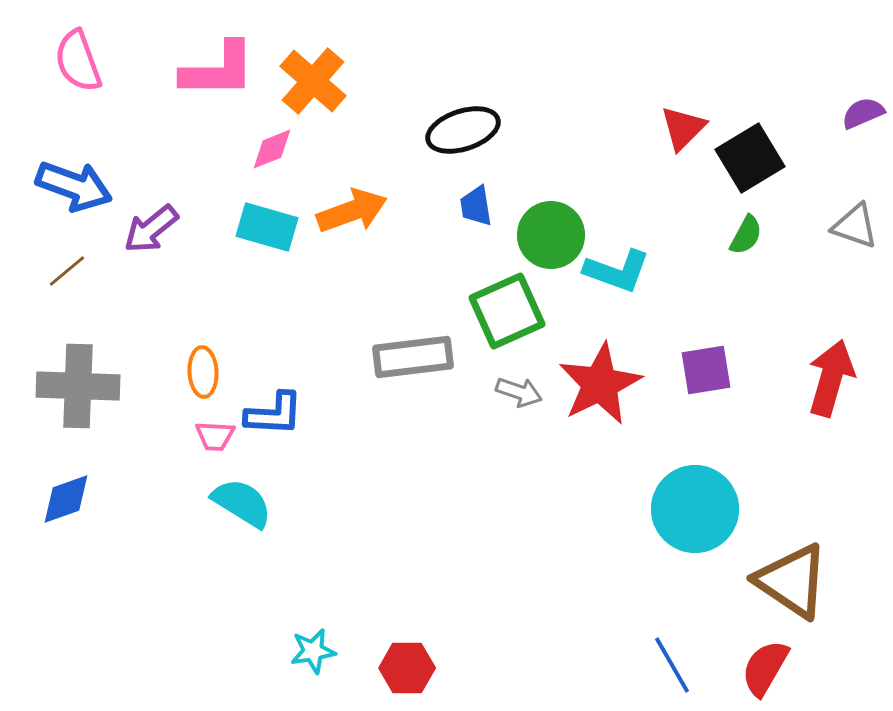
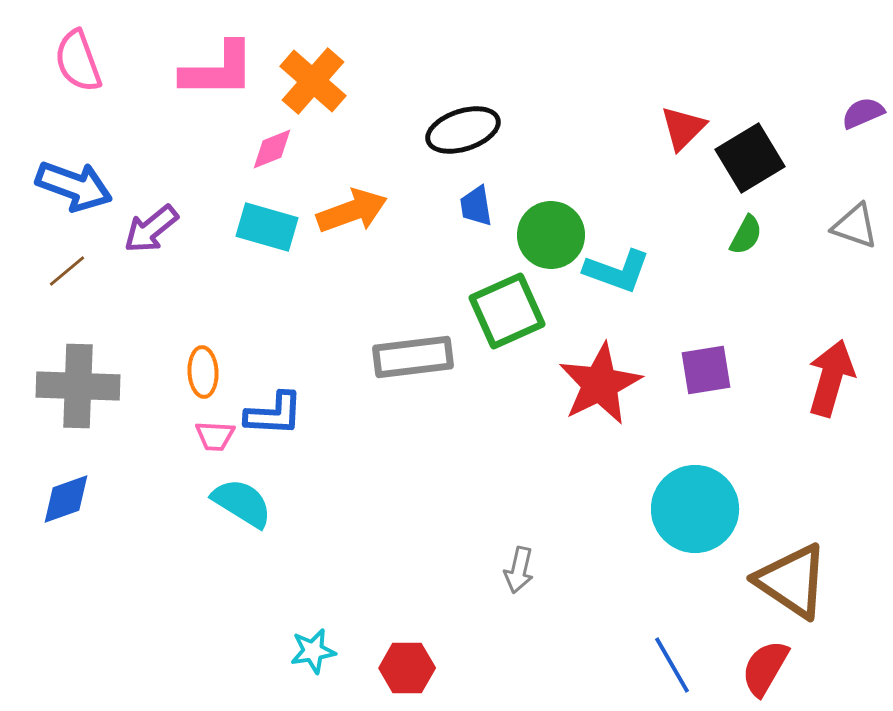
gray arrow: moved 178 px down; rotated 84 degrees clockwise
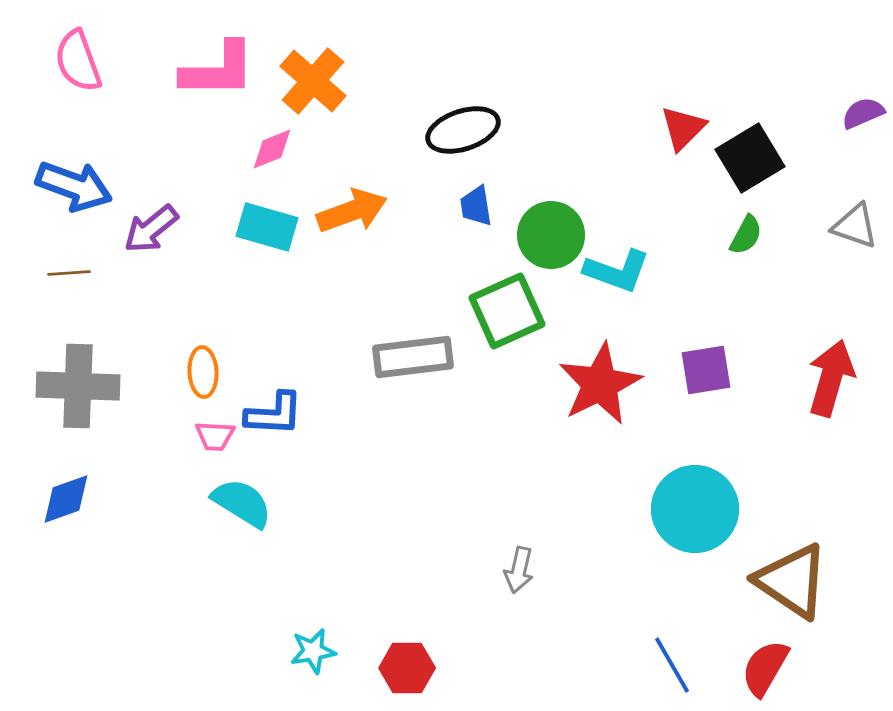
brown line: moved 2 px right, 2 px down; rotated 36 degrees clockwise
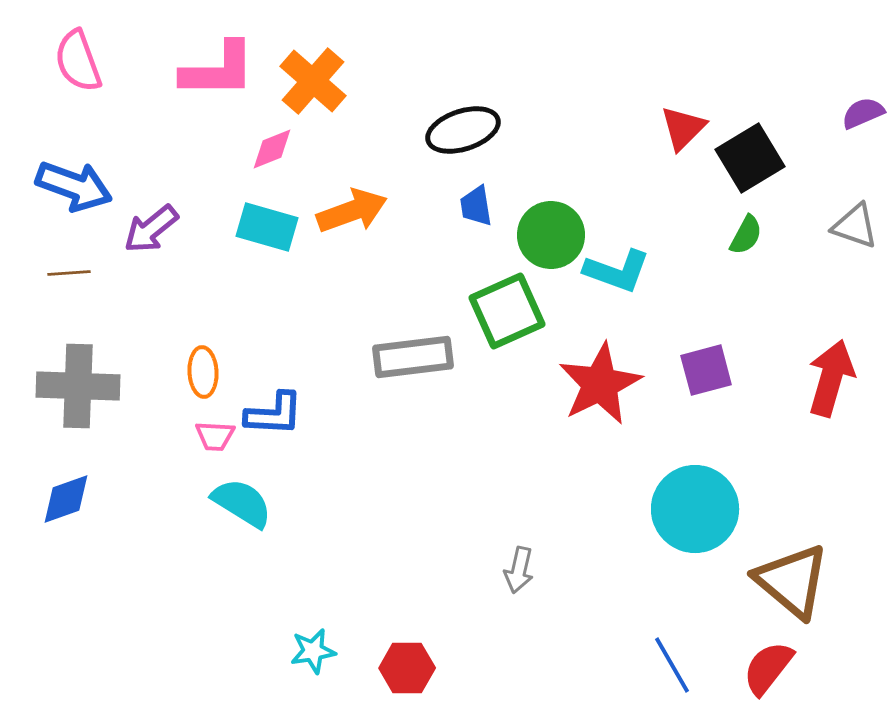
purple square: rotated 6 degrees counterclockwise
brown triangle: rotated 6 degrees clockwise
red semicircle: moved 3 px right; rotated 8 degrees clockwise
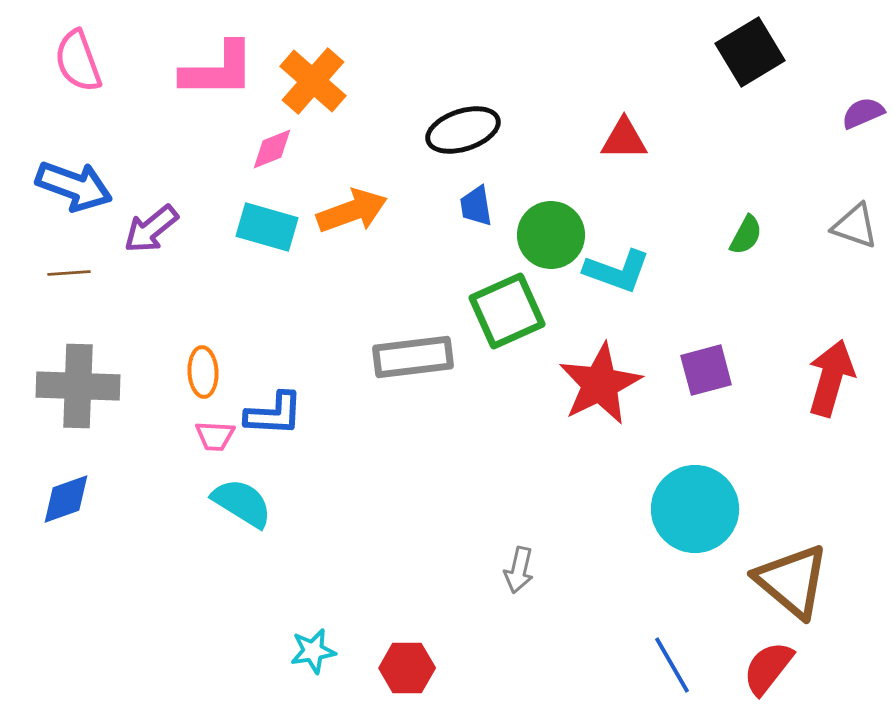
red triangle: moved 59 px left, 11 px down; rotated 45 degrees clockwise
black square: moved 106 px up
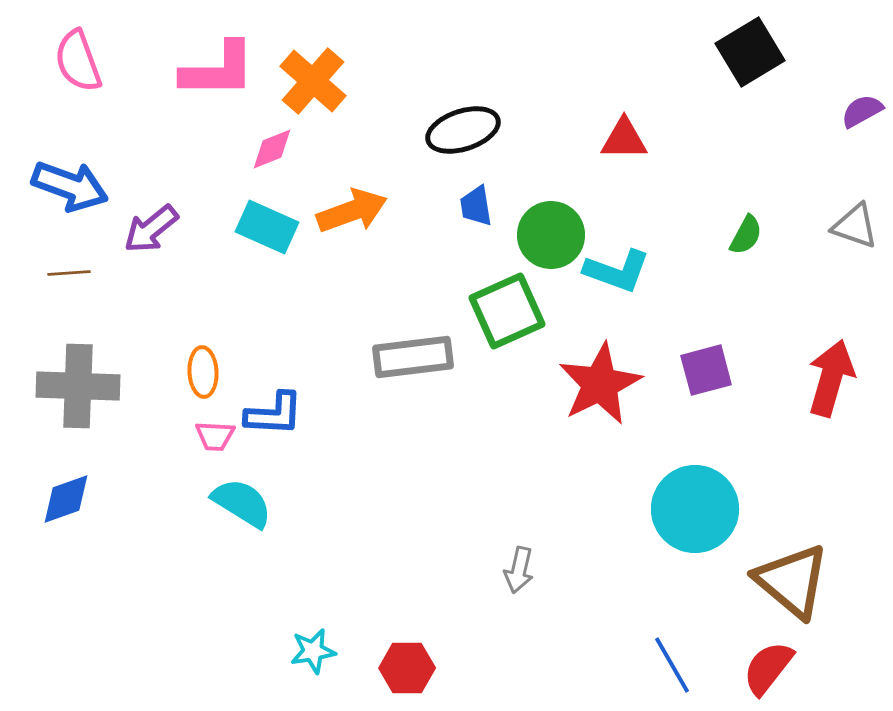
purple semicircle: moved 1 px left, 2 px up; rotated 6 degrees counterclockwise
blue arrow: moved 4 px left
cyan rectangle: rotated 8 degrees clockwise
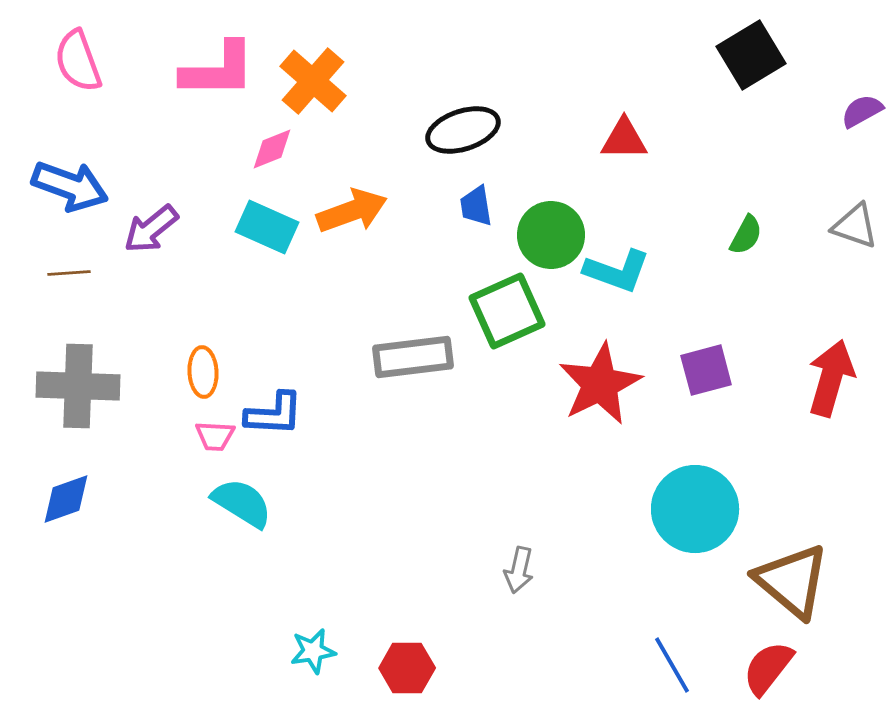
black square: moved 1 px right, 3 px down
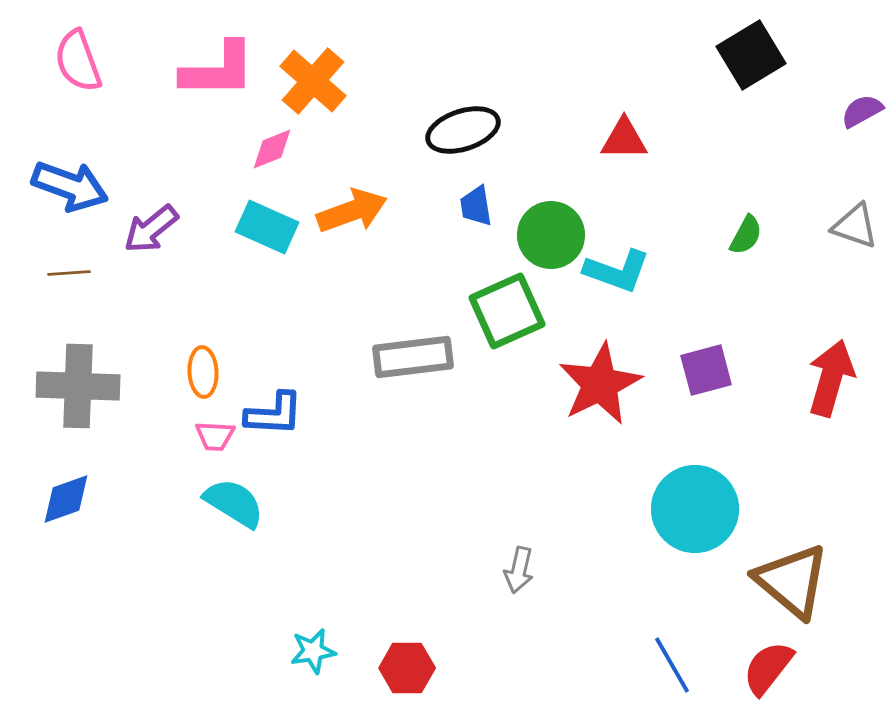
cyan semicircle: moved 8 px left
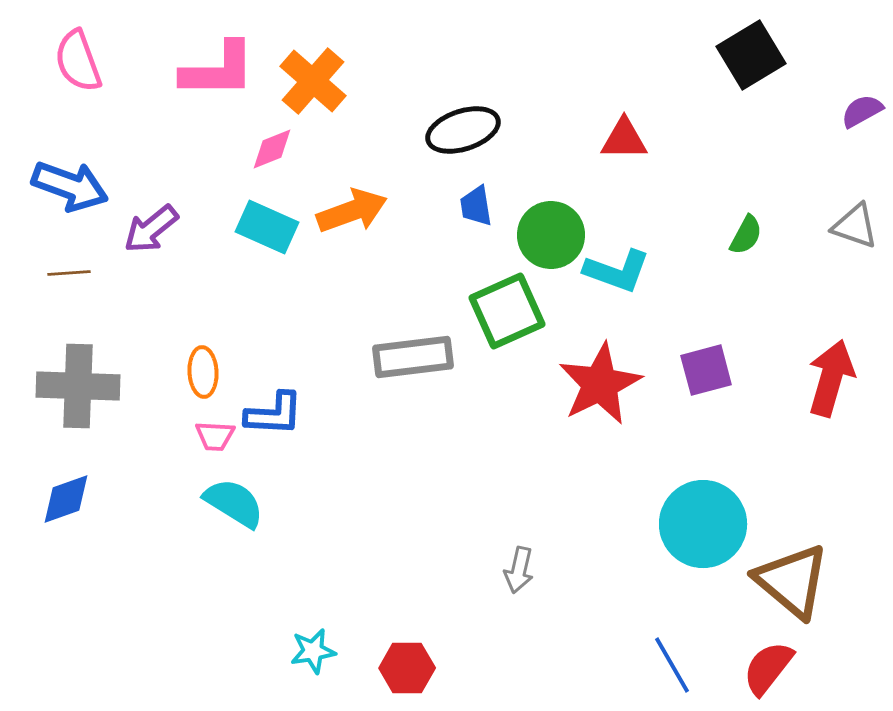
cyan circle: moved 8 px right, 15 px down
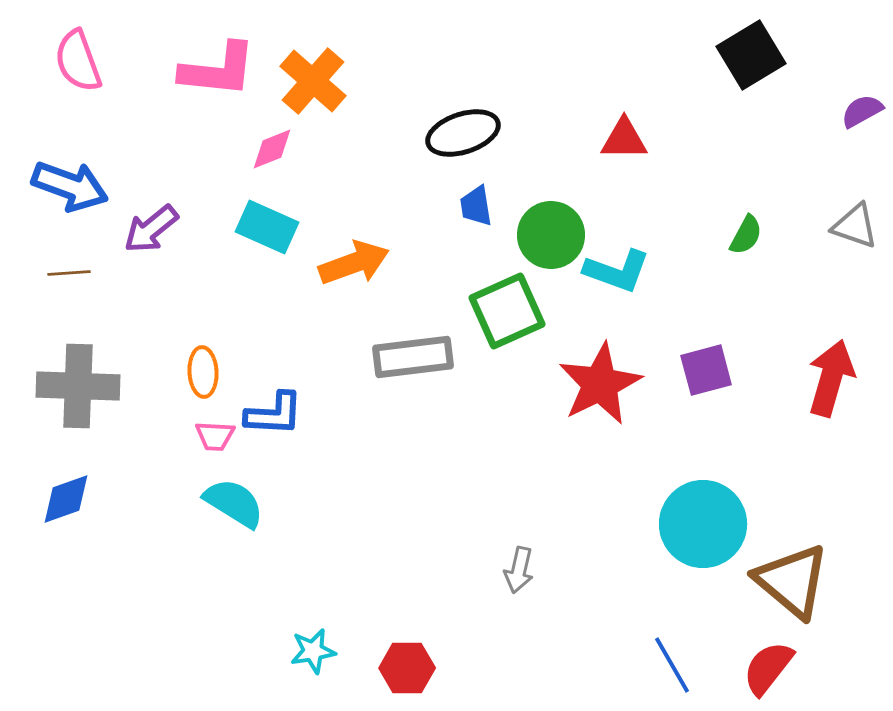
pink L-shape: rotated 6 degrees clockwise
black ellipse: moved 3 px down
orange arrow: moved 2 px right, 52 px down
